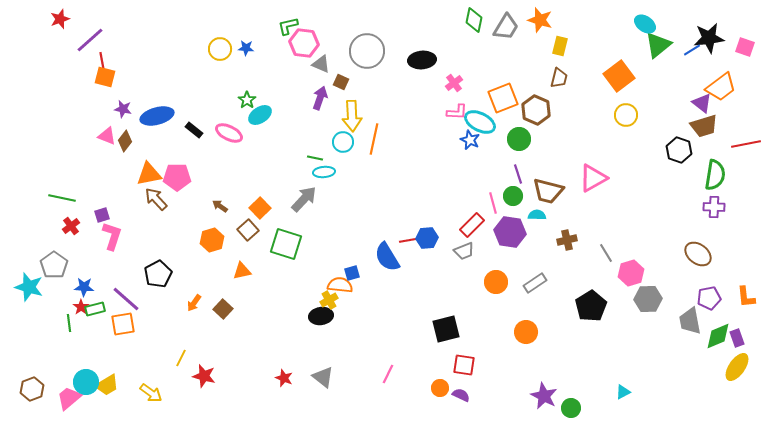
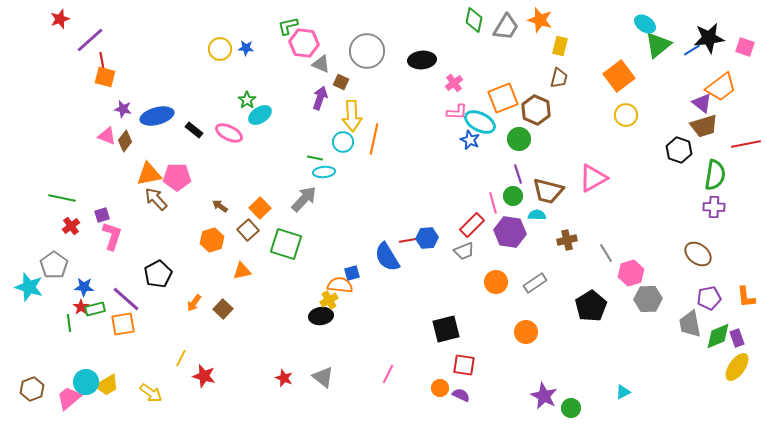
gray trapezoid at (690, 321): moved 3 px down
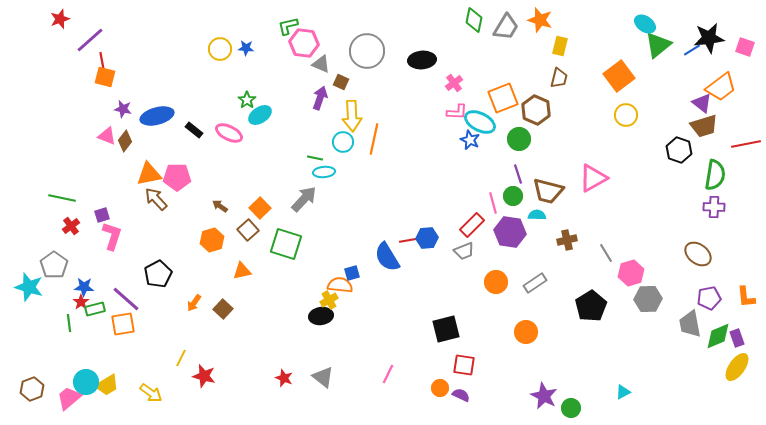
red star at (81, 307): moved 5 px up
